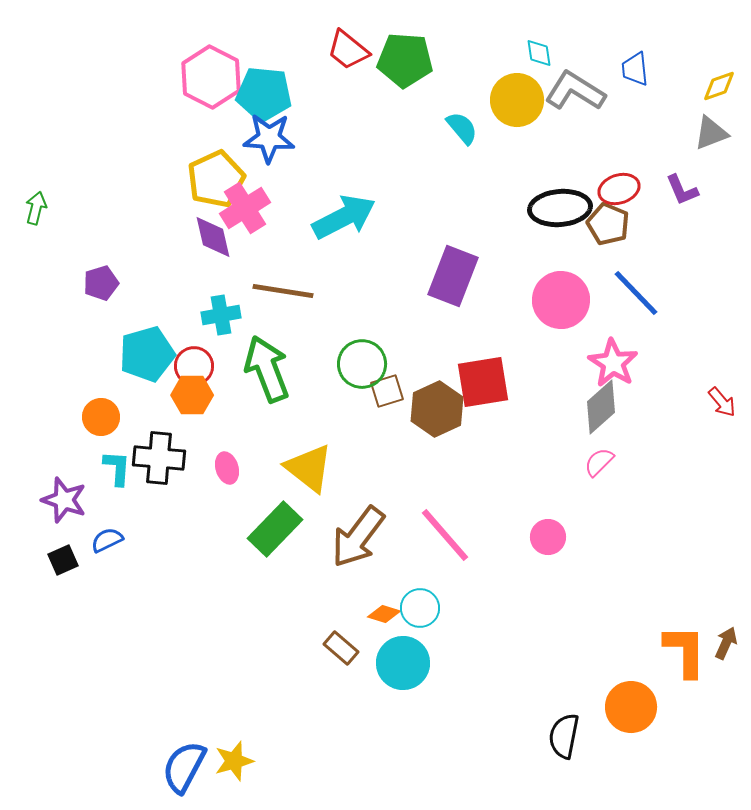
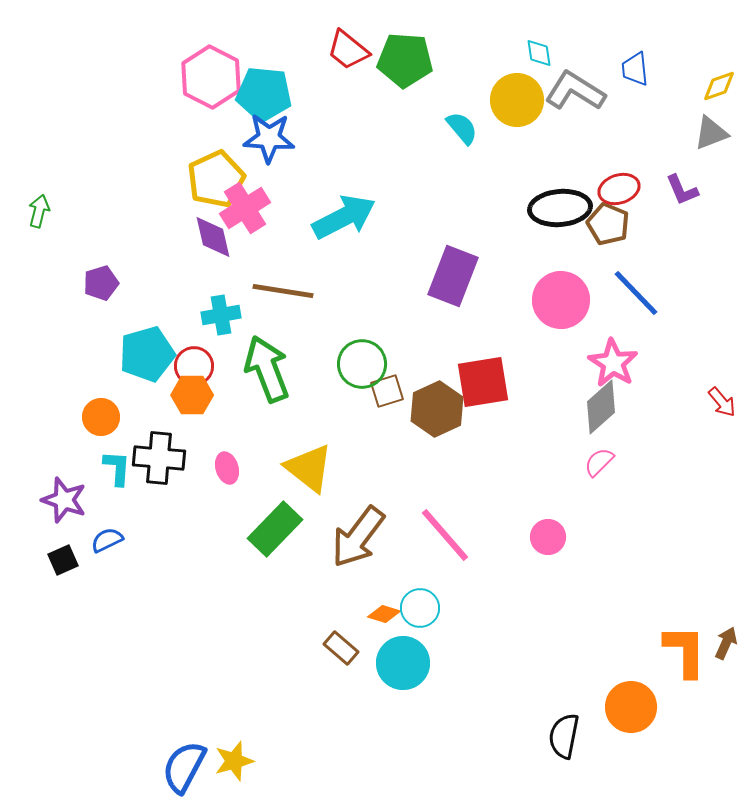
green arrow at (36, 208): moved 3 px right, 3 px down
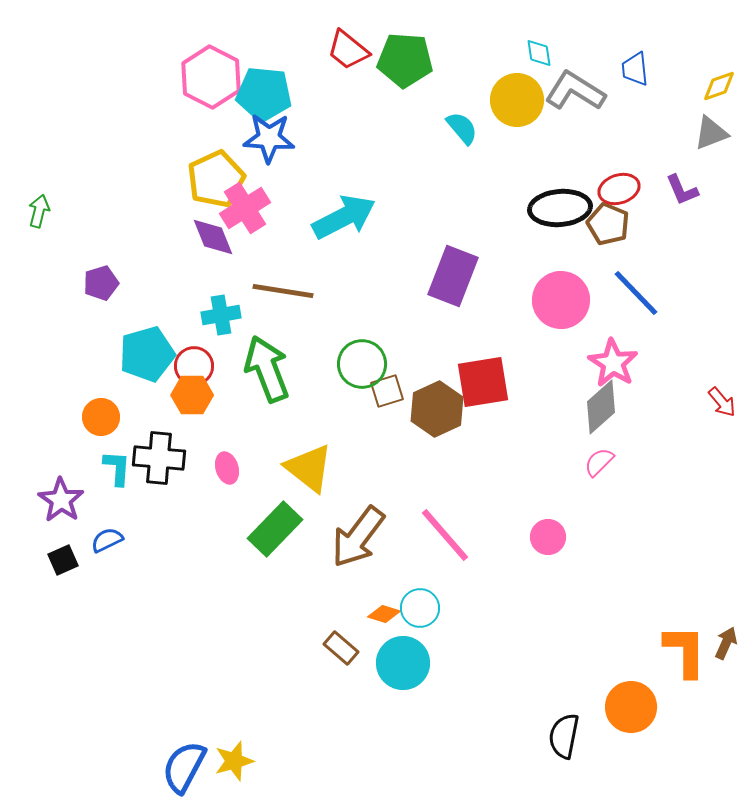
purple diamond at (213, 237): rotated 9 degrees counterclockwise
purple star at (64, 500): moved 3 px left; rotated 15 degrees clockwise
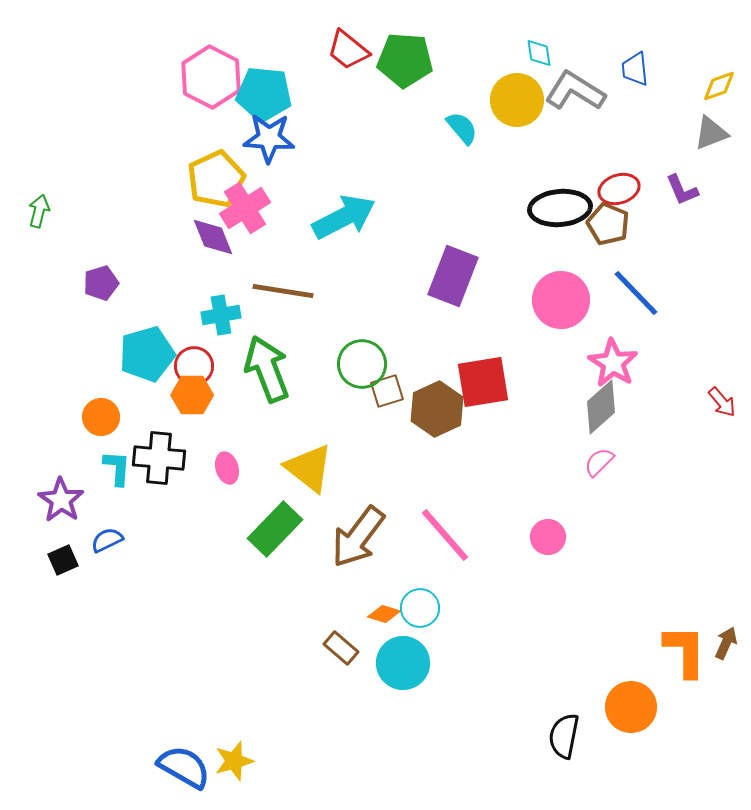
blue semicircle at (184, 767): rotated 92 degrees clockwise
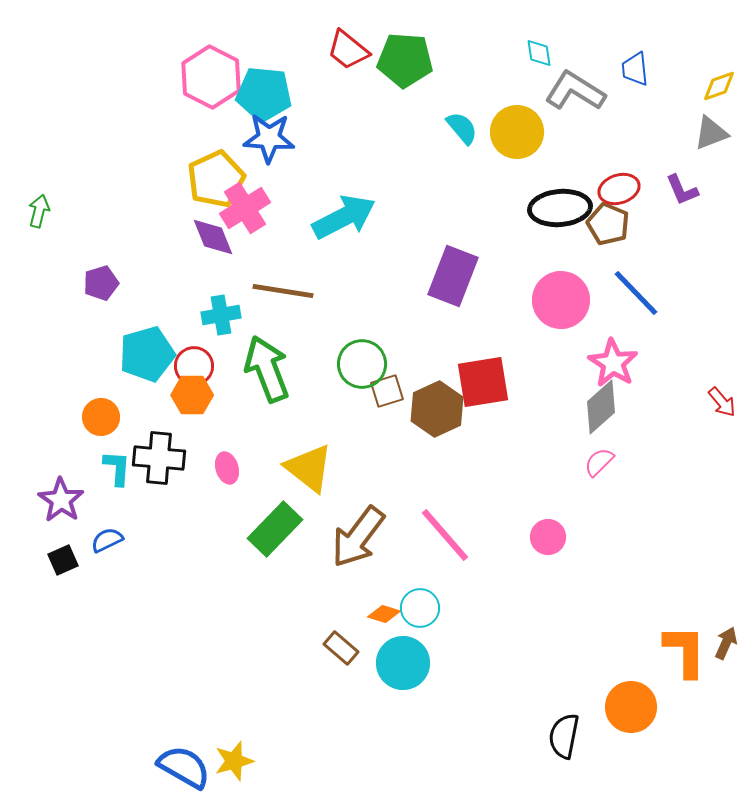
yellow circle at (517, 100): moved 32 px down
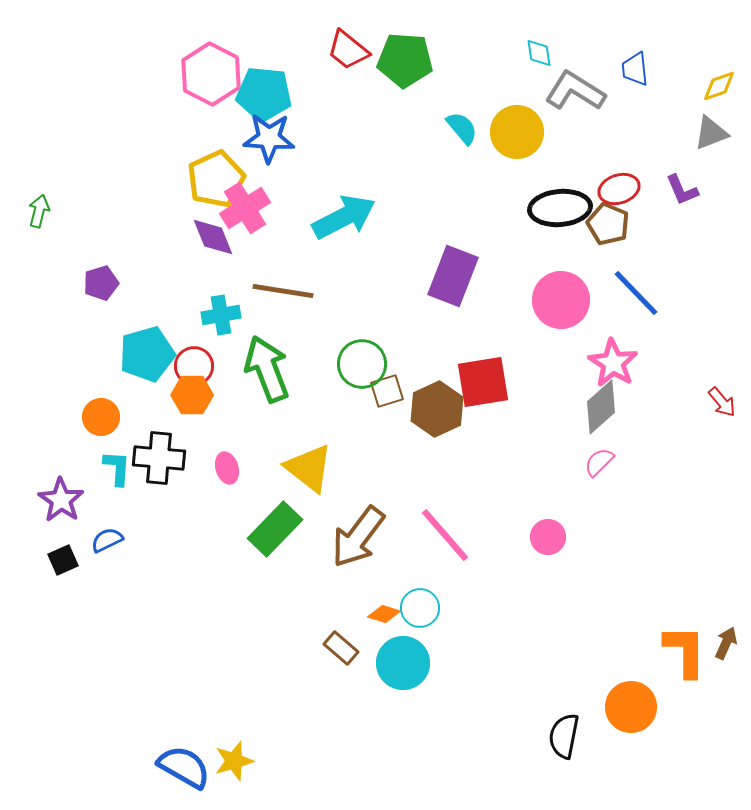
pink hexagon at (211, 77): moved 3 px up
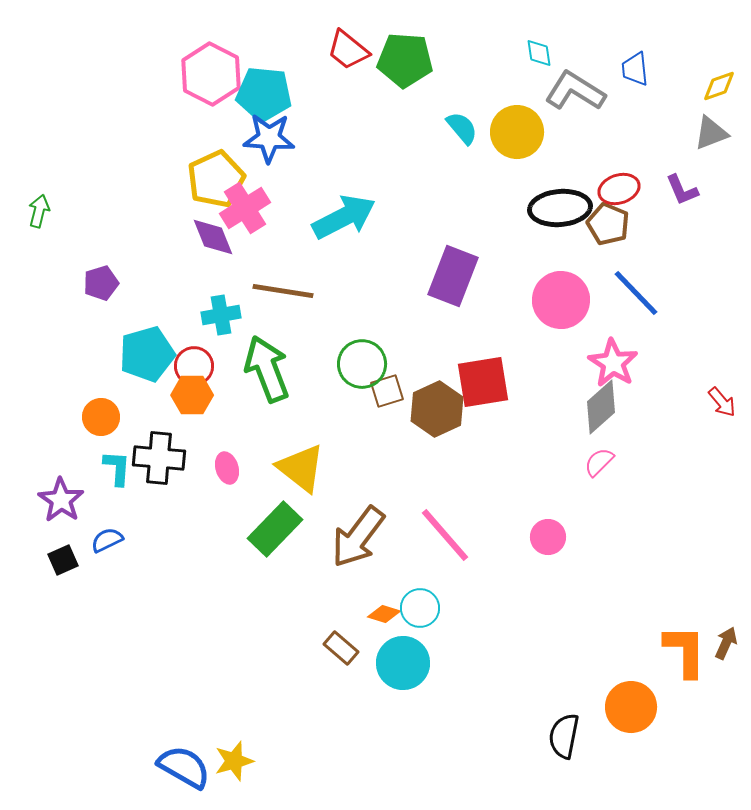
yellow triangle at (309, 468): moved 8 px left
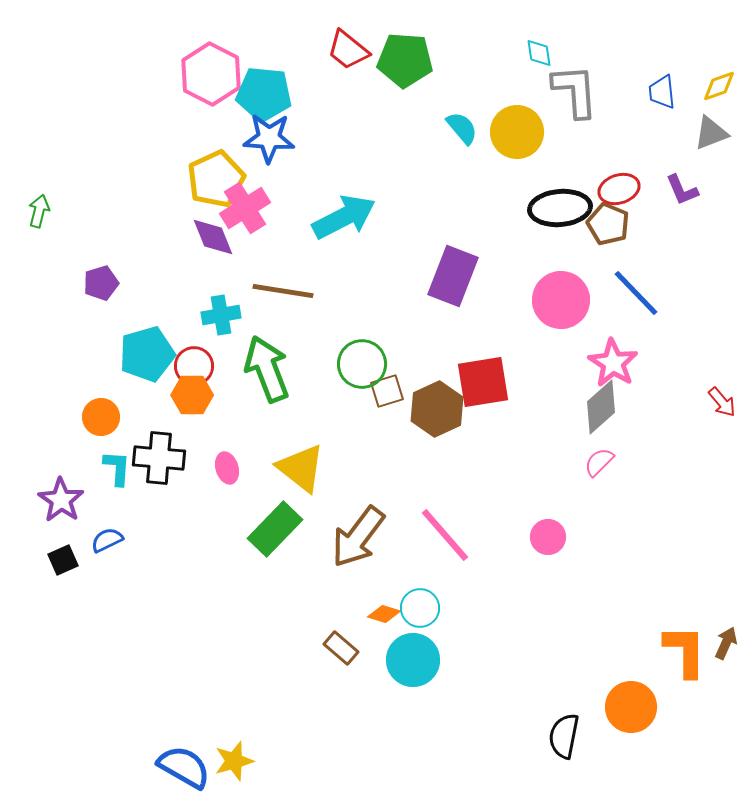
blue trapezoid at (635, 69): moved 27 px right, 23 px down
gray L-shape at (575, 91): rotated 54 degrees clockwise
cyan circle at (403, 663): moved 10 px right, 3 px up
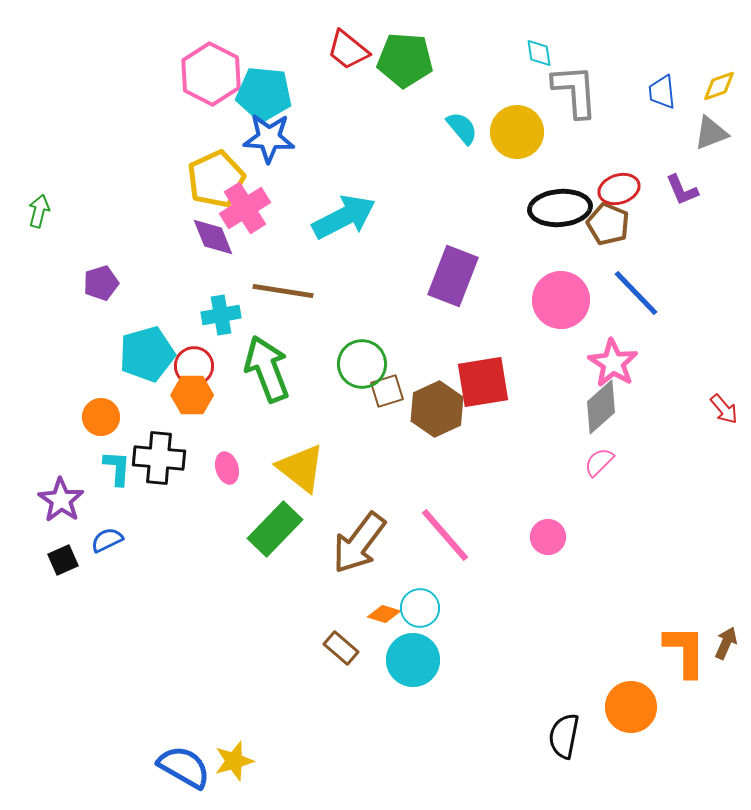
red arrow at (722, 402): moved 2 px right, 7 px down
brown arrow at (358, 537): moved 1 px right, 6 px down
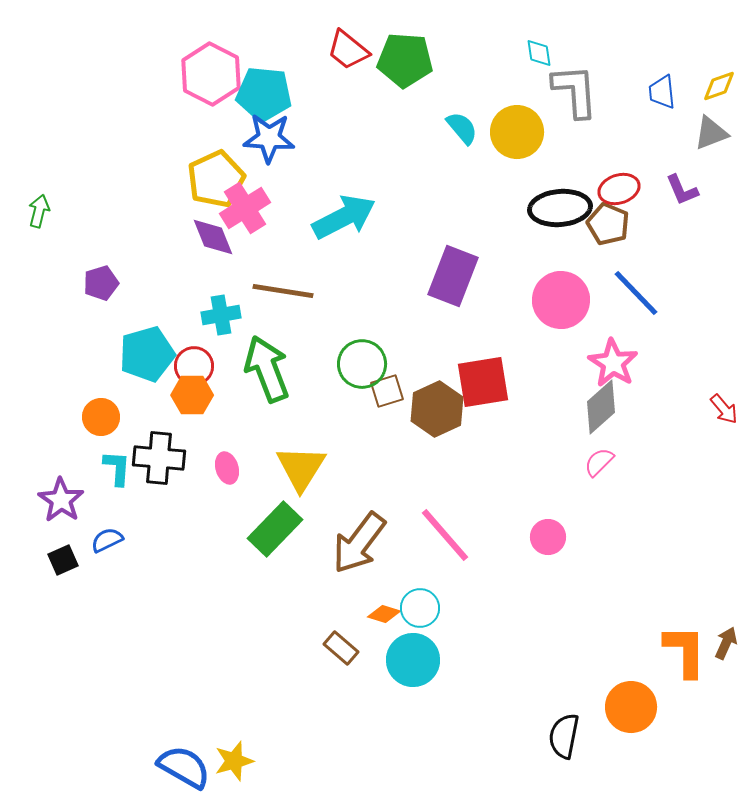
yellow triangle at (301, 468): rotated 24 degrees clockwise
